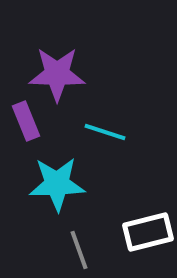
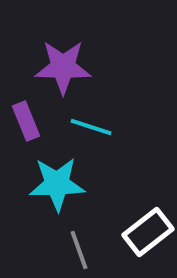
purple star: moved 6 px right, 7 px up
cyan line: moved 14 px left, 5 px up
white rectangle: rotated 24 degrees counterclockwise
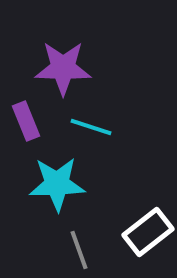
purple star: moved 1 px down
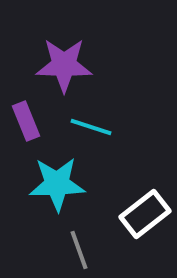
purple star: moved 1 px right, 3 px up
white rectangle: moved 3 px left, 18 px up
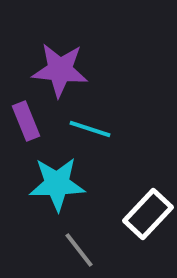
purple star: moved 4 px left, 5 px down; rotated 4 degrees clockwise
cyan line: moved 1 px left, 2 px down
white rectangle: moved 3 px right; rotated 9 degrees counterclockwise
gray line: rotated 18 degrees counterclockwise
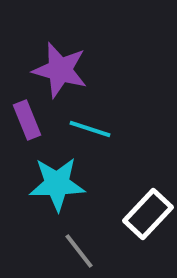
purple star: rotated 10 degrees clockwise
purple rectangle: moved 1 px right, 1 px up
gray line: moved 1 px down
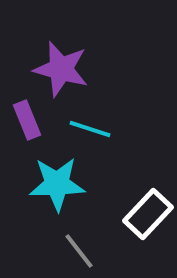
purple star: moved 1 px right, 1 px up
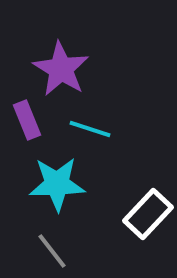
purple star: rotated 16 degrees clockwise
gray line: moved 27 px left
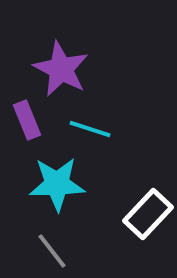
purple star: rotated 4 degrees counterclockwise
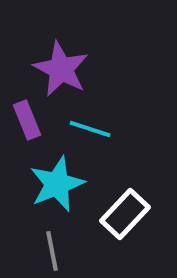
cyan star: rotated 20 degrees counterclockwise
white rectangle: moved 23 px left
gray line: rotated 27 degrees clockwise
